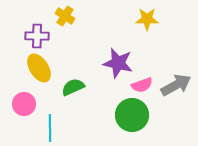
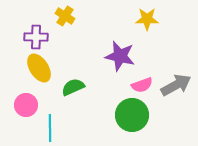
purple cross: moved 1 px left, 1 px down
purple star: moved 2 px right, 7 px up
pink circle: moved 2 px right, 1 px down
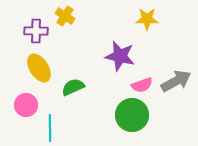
purple cross: moved 6 px up
gray arrow: moved 4 px up
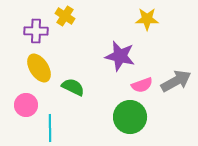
green semicircle: rotated 50 degrees clockwise
green circle: moved 2 px left, 2 px down
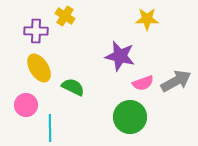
pink semicircle: moved 1 px right, 2 px up
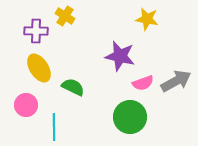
yellow star: rotated 10 degrees clockwise
cyan line: moved 4 px right, 1 px up
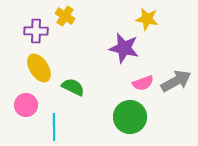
purple star: moved 4 px right, 8 px up
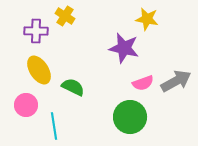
yellow ellipse: moved 2 px down
cyan line: moved 1 px up; rotated 8 degrees counterclockwise
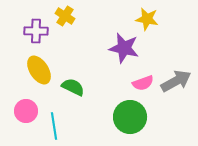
pink circle: moved 6 px down
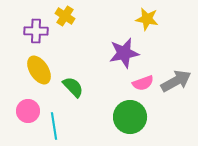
purple star: moved 5 px down; rotated 24 degrees counterclockwise
green semicircle: rotated 20 degrees clockwise
pink circle: moved 2 px right
